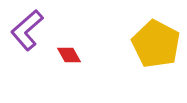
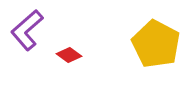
red diamond: rotated 25 degrees counterclockwise
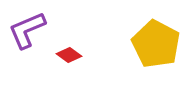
purple L-shape: rotated 18 degrees clockwise
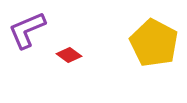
yellow pentagon: moved 2 px left, 1 px up
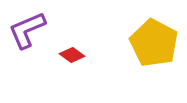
red diamond: moved 3 px right
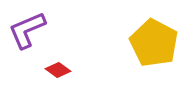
red diamond: moved 14 px left, 15 px down
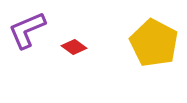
red diamond: moved 16 px right, 23 px up
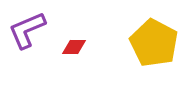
red diamond: rotated 35 degrees counterclockwise
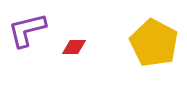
purple L-shape: rotated 9 degrees clockwise
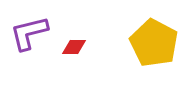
purple L-shape: moved 2 px right, 3 px down
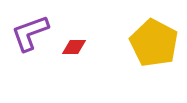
purple L-shape: moved 1 px right; rotated 6 degrees counterclockwise
